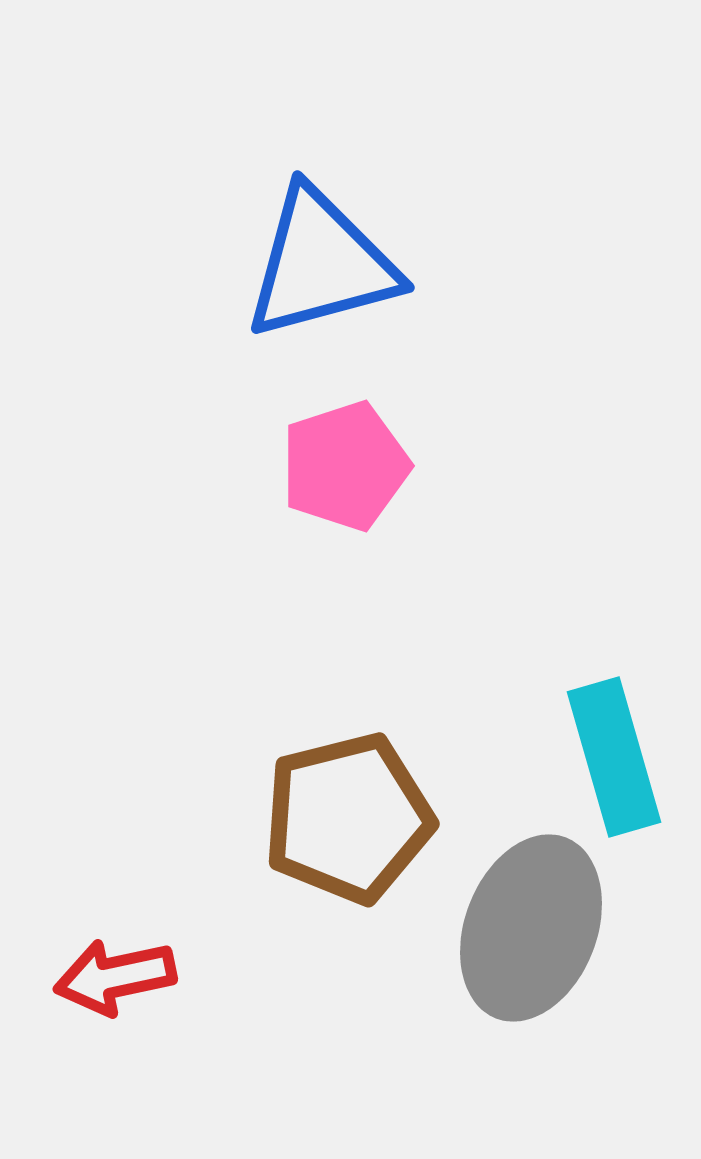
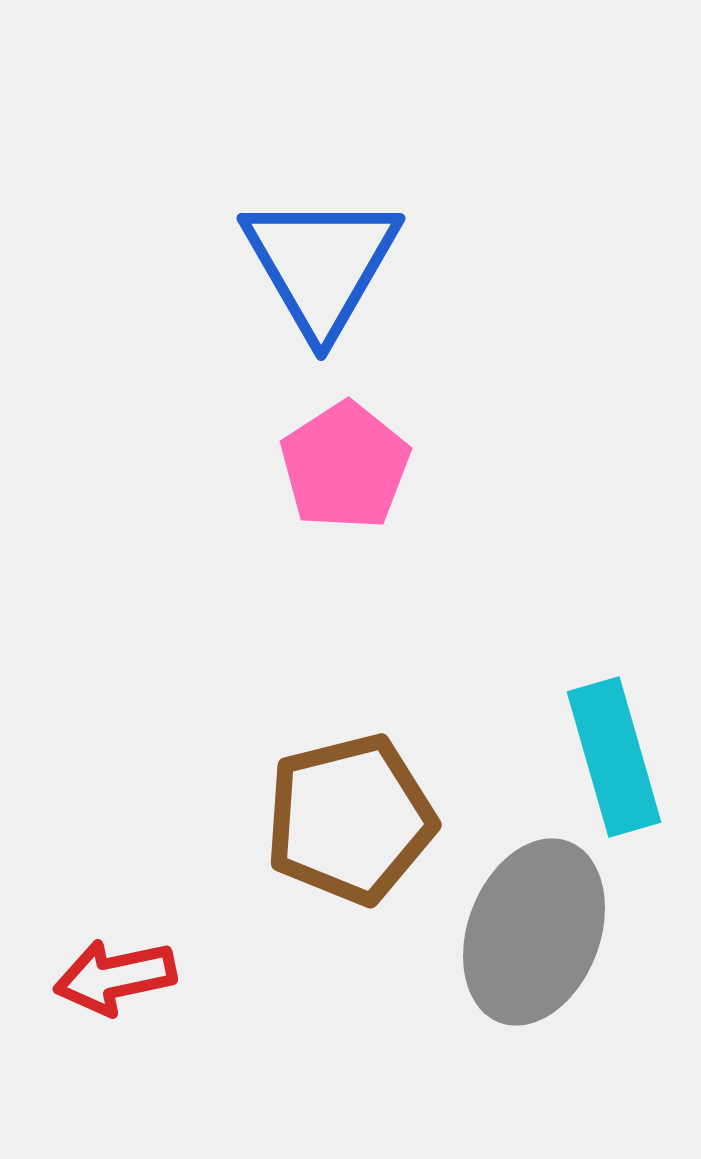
blue triangle: rotated 45 degrees counterclockwise
pink pentagon: rotated 15 degrees counterclockwise
brown pentagon: moved 2 px right, 1 px down
gray ellipse: moved 3 px right, 4 px down
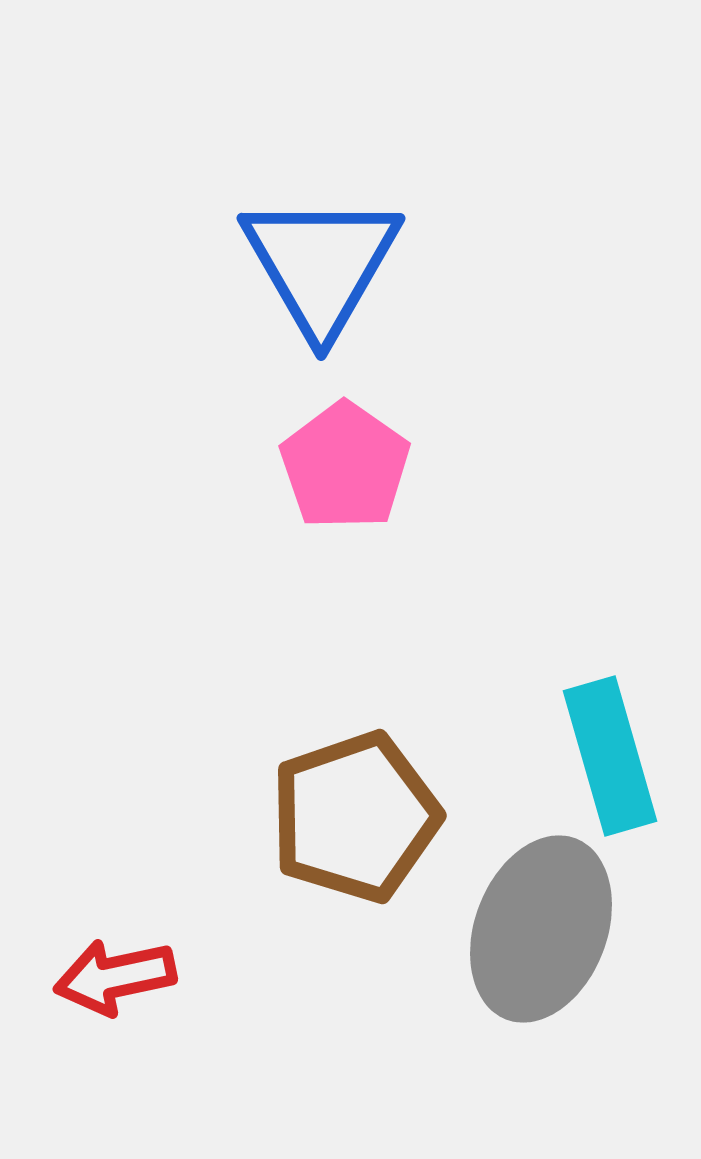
pink pentagon: rotated 4 degrees counterclockwise
cyan rectangle: moved 4 px left, 1 px up
brown pentagon: moved 5 px right, 2 px up; rotated 5 degrees counterclockwise
gray ellipse: moved 7 px right, 3 px up
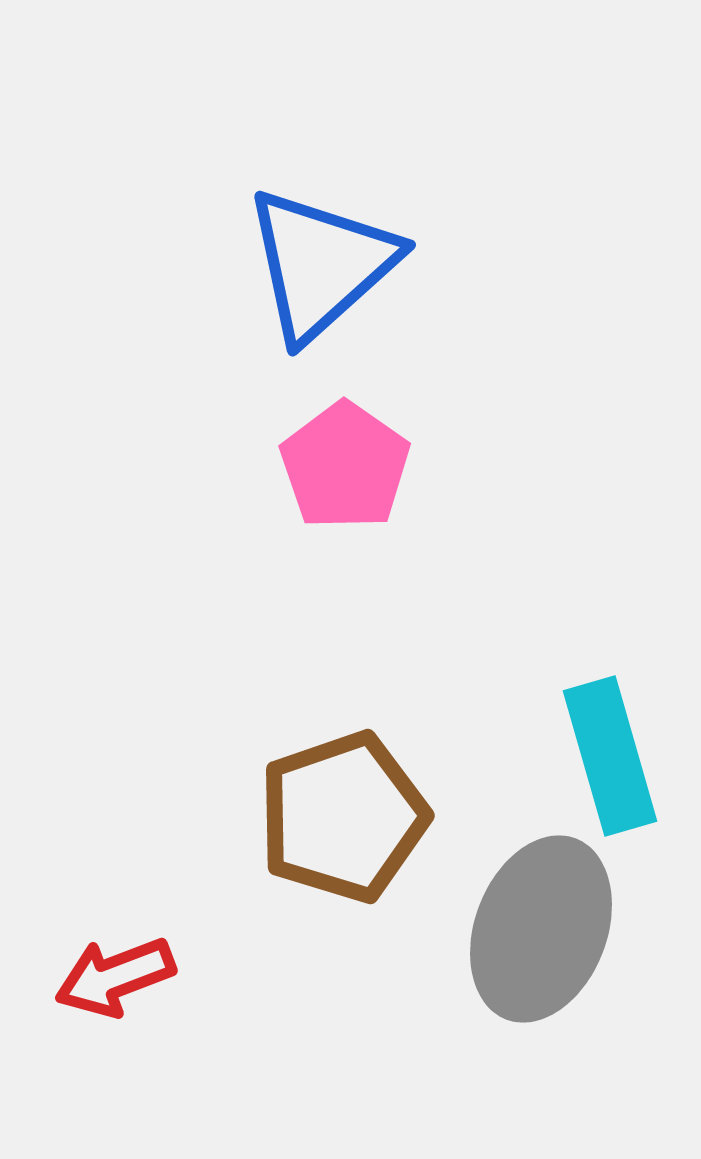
blue triangle: rotated 18 degrees clockwise
brown pentagon: moved 12 px left
red arrow: rotated 9 degrees counterclockwise
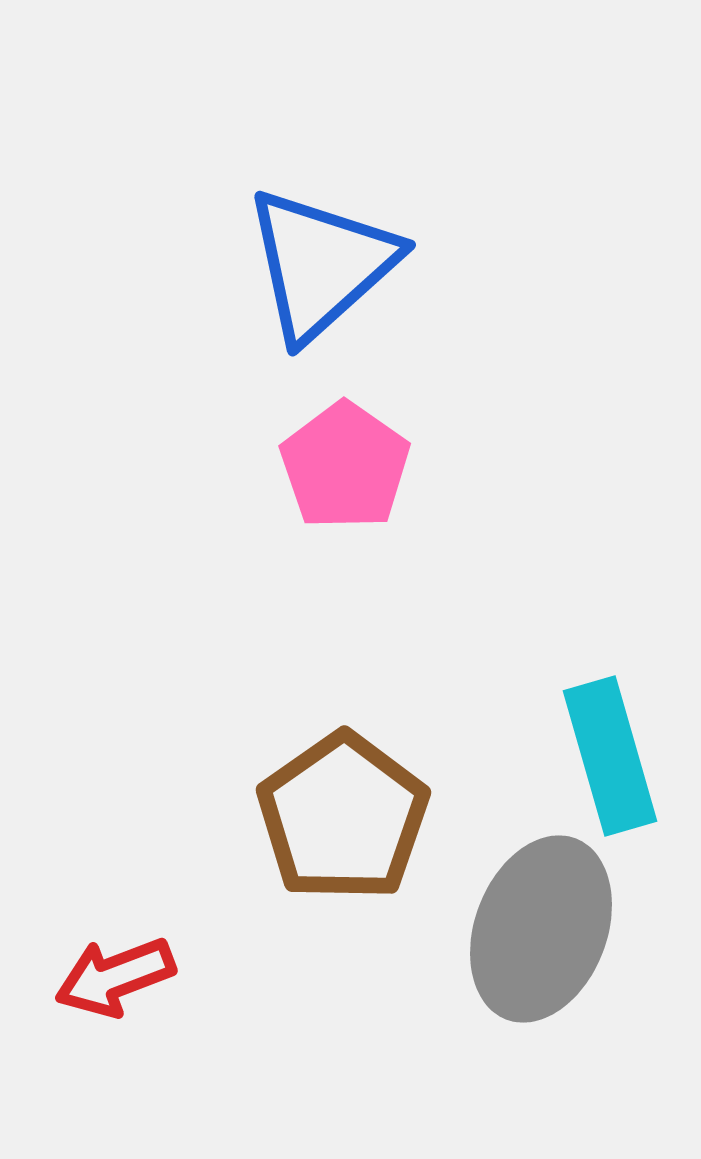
brown pentagon: rotated 16 degrees counterclockwise
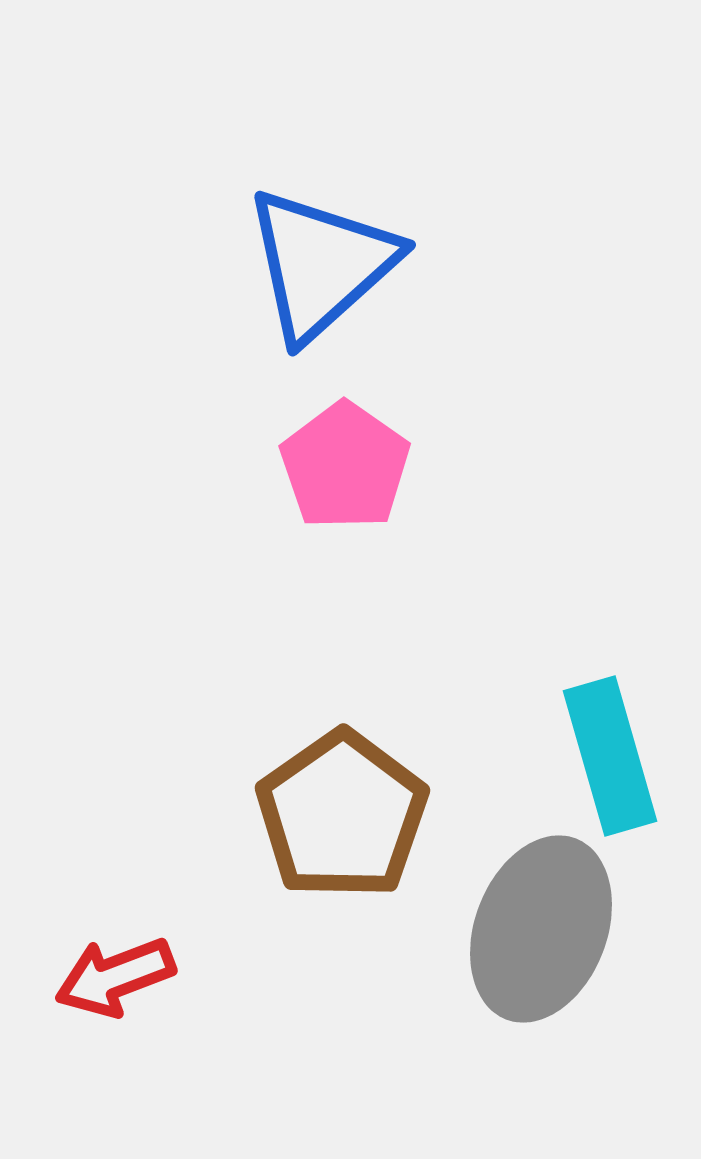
brown pentagon: moved 1 px left, 2 px up
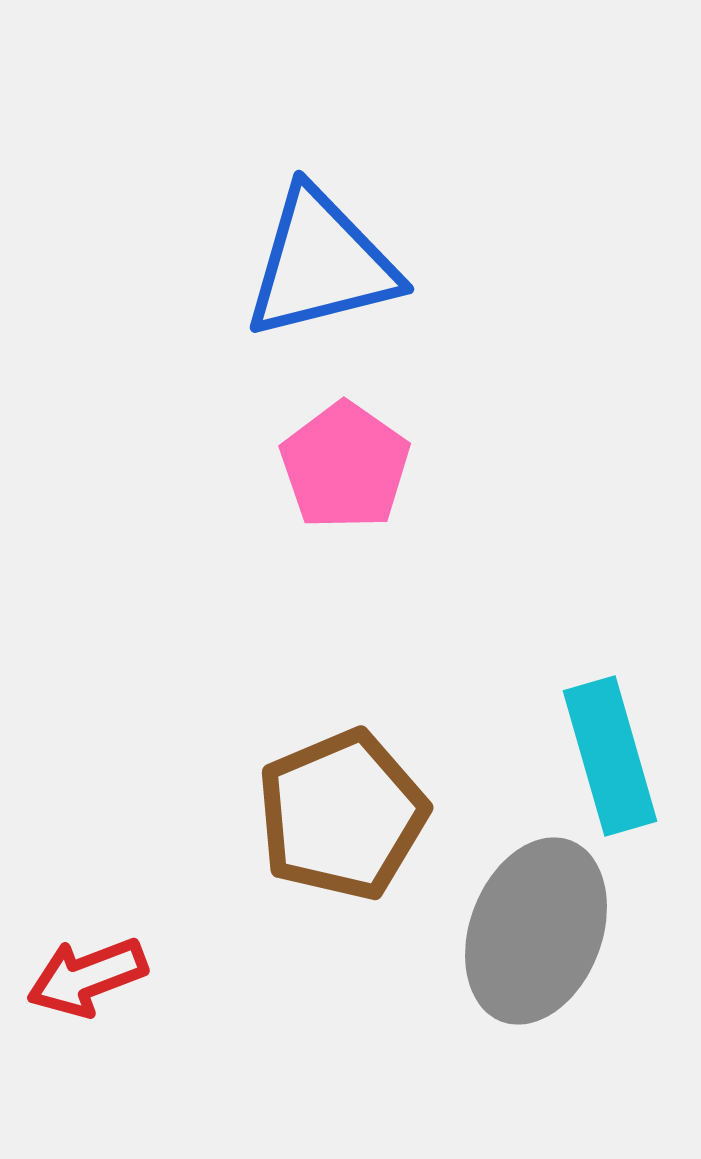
blue triangle: rotated 28 degrees clockwise
brown pentagon: rotated 12 degrees clockwise
gray ellipse: moved 5 px left, 2 px down
red arrow: moved 28 px left
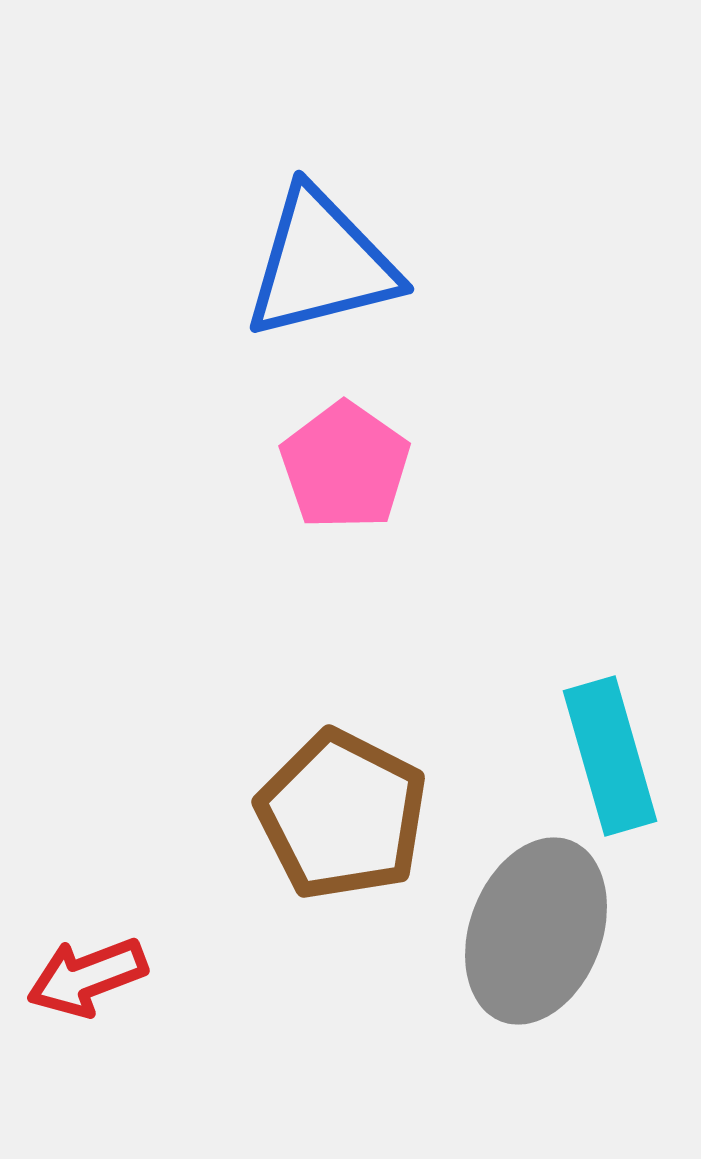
brown pentagon: rotated 22 degrees counterclockwise
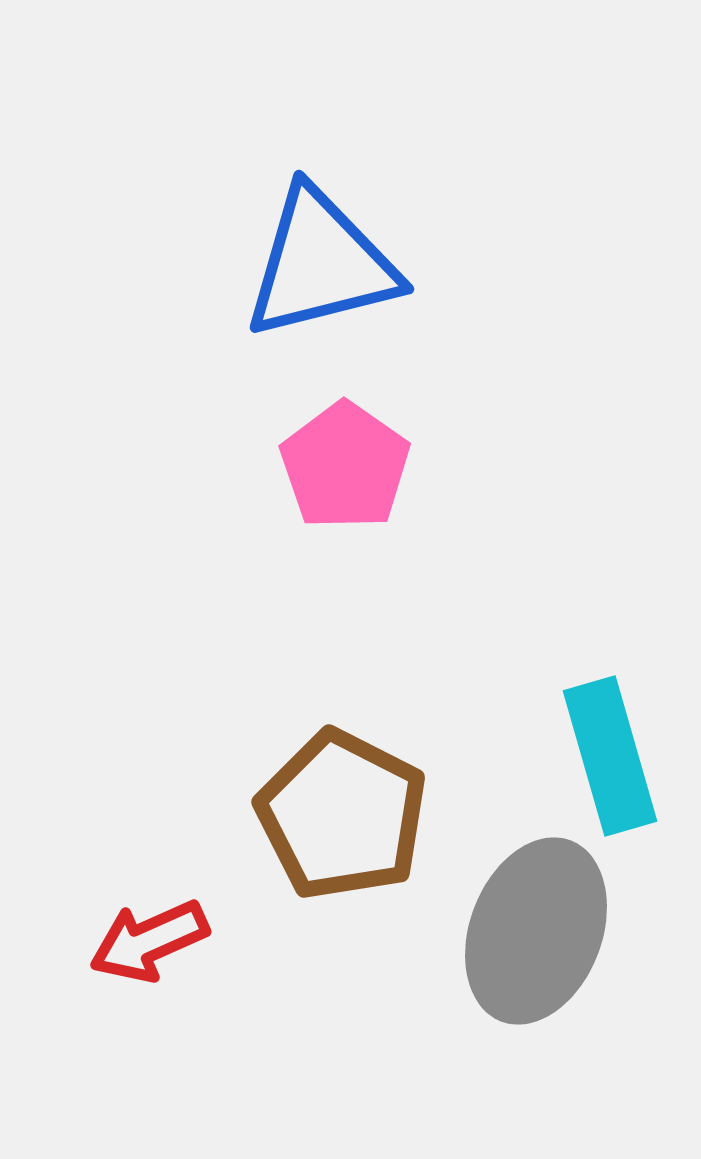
red arrow: moved 62 px right, 36 px up; rotated 3 degrees counterclockwise
